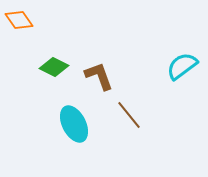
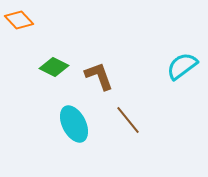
orange diamond: rotated 8 degrees counterclockwise
brown line: moved 1 px left, 5 px down
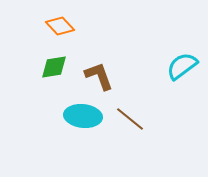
orange diamond: moved 41 px right, 6 px down
green diamond: rotated 36 degrees counterclockwise
brown line: moved 2 px right, 1 px up; rotated 12 degrees counterclockwise
cyan ellipse: moved 9 px right, 8 px up; rotated 57 degrees counterclockwise
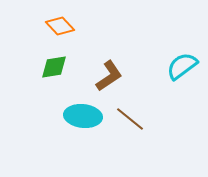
brown L-shape: moved 10 px right; rotated 76 degrees clockwise
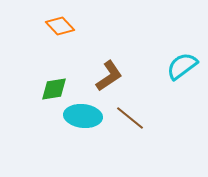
green diamond: moved 22 px down
brown line: moved 1 px up
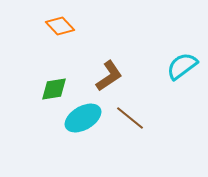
cyan ellipse: moved 2 px down; rotated 36 degrees counterclockwise
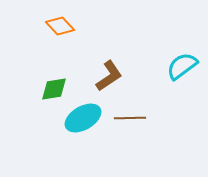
brown line: rotated 40 degrees counterclockwise
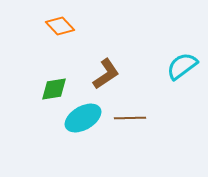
brown L-shape: moved 3 px left, 2 px up
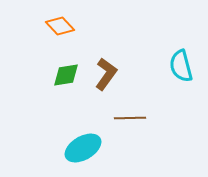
cyan semicircle: moved 1 px left; rotated 68 degrees counterclockwise
brown L-shape: rotated 20 degrees counterclockwise
green diamond: moved 12 px right, 14 px up
cyan ellipse: moved 30 px down
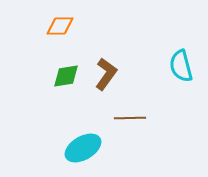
orange diamond: rotated 48 degrees counterclockwise
green diamond: moved 1 px down
